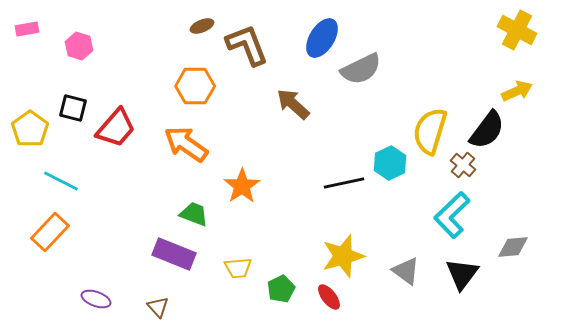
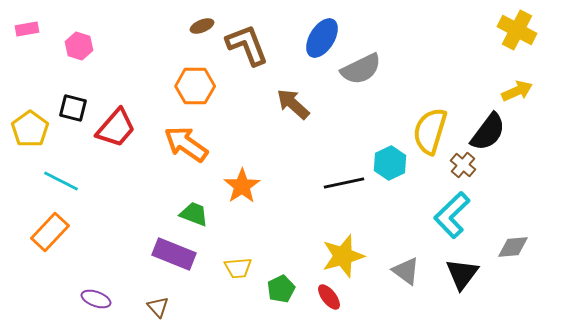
black semicircle: moved 1 px right, 2 px down
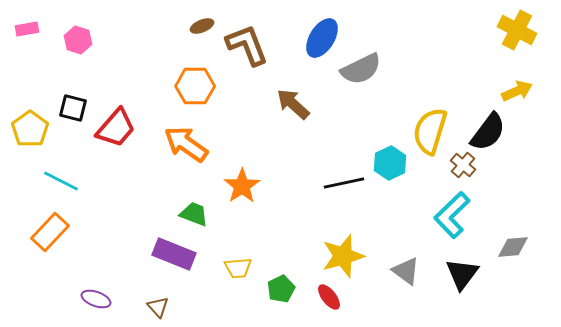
pink hexagon: moved 1 px left, 6 px up
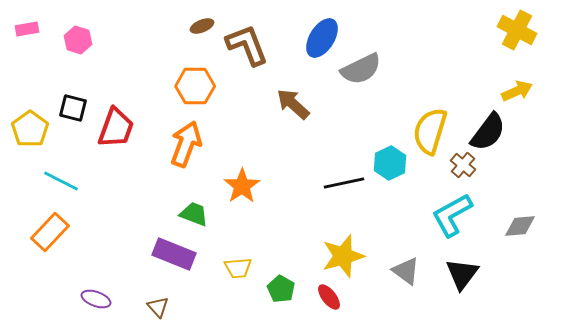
red trapezoid: rotated 21 degrees counterclockwise
orange arrow: rotated 75 degrees clockwise
cyan L-shape: rotated 15 degrees clockwise
gray diamond: moved 7 px right, 21 px up
green pentagon: rotated 16 degrees counterclockwise
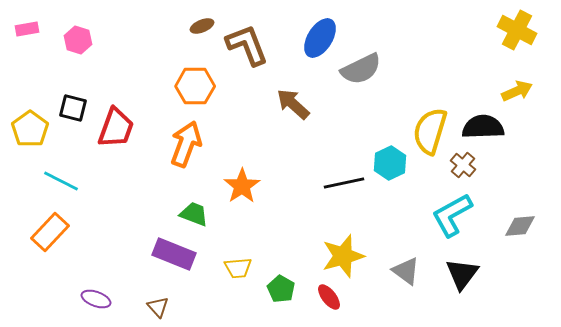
blue ellipse: moved 2 px left
black semicircle: moved 5 px left, 5 px up; rotated 129 degrees counterclockwise
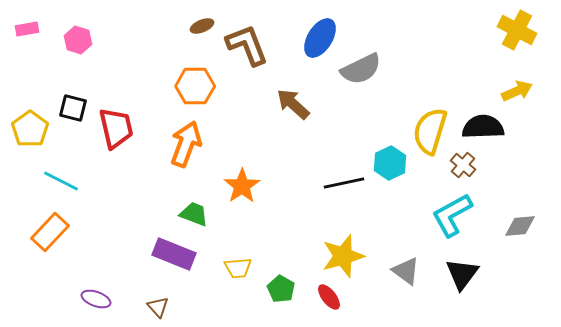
red trapezoid: rotated 33 degrees counterclockwise
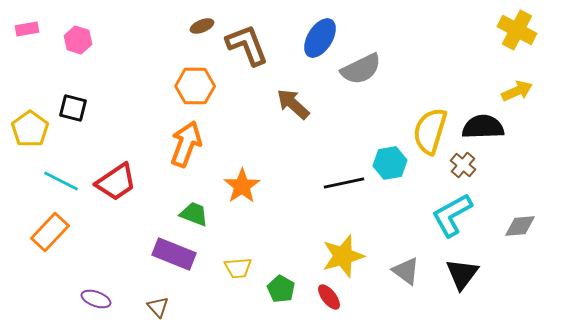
red trapezoid: moved 54 px down; rotated 69 degrees clockwise
cyan hexagon: rotated 16 degrees clockwise
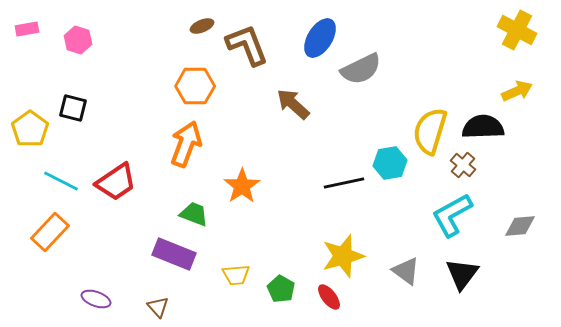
yellow trapezoid: moved 2 px left, 7 px down
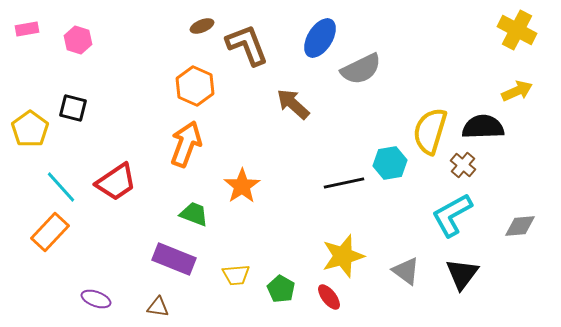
orange hexagon: rotated 24 degrees clockwise
cyan line: moved 6 px down; rotated 21 degrees clockwise
purple rectangle: moved 5 px down
brown triangle: rotated 40 degrees counterclockwise
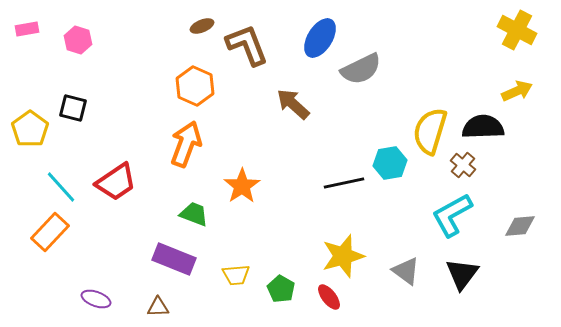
brown triangle: rotated 10 degrees counterclockwise
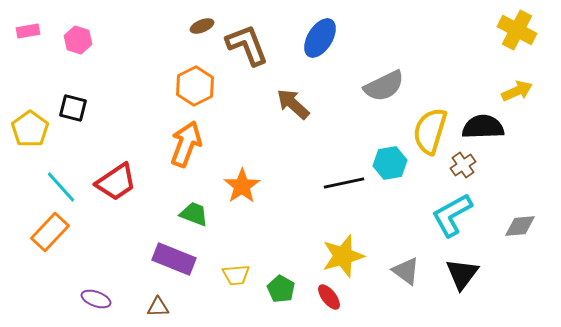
pink rectangle: moved 1 px right, 2 px down
gray semicircle: moved 23 px right, 17 px down
orange hexagon: rotated 9 degrees clockwise
brown cross: rotated 15 degrees clockwise
